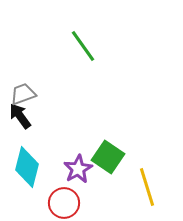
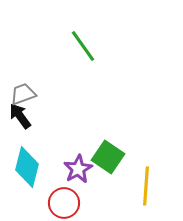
yellow line: moved 1 px left, 1 px up; rotated 21 degrees clockwise
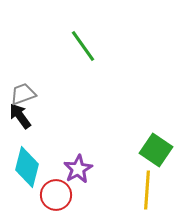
green square: moved 48 px right, 7 px up
yellow line: moved 1 px right, 4 px down
red circle: moved 8 px left, 8 px up
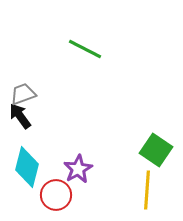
green line: moved 2 px right, 3 px down; rotated 28 degrees counterclockwise
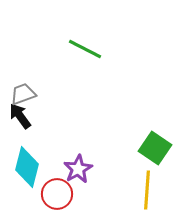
green square: moved 1 px left, 2 px up
red circle: moved 1 px right, 1 px up
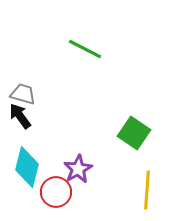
gray trapezoid: rotated 36 degrees clockwise
green square: moved 21 px left, 15 px up
red circle: moved 1 px left, 2 px up
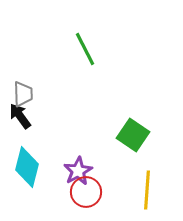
green line: rotated 36 degrees clockwise
gray trapezoid: rotated 72 degrees clockwise
green square: moved 1 px left, 2 px down
purple star: moved 2 px down
red circle: moved 30 px right
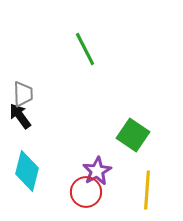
cyan diamond: moved 4 px down
purple star: moved 19 px right
